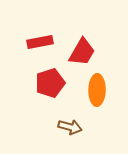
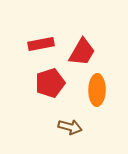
red rectangle: moved 1 px right, 2 px down
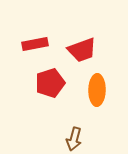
red rectangle: moved 6 px left
red trapezoid: moved 2 px up; rotated 40 degrees clockwise
brown arrow: moved 4 px right, 12 px down; rotated 90 degrees clockwise
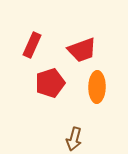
red rectangle: moved 3 px left, 1 px down; rotated 55 degrees counterclockwise
orange ellipse: moved 3 px up
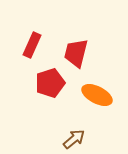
red trapezoid: moved 6 px left, 3 px down; rotated 124 degrees clockwise
orange ellipse: moved 8 px down; rotated 64 degrees counterclockwise
brown arrow: rotated 145 degrees counterclockwise
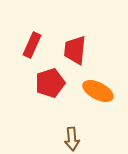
red trapezoid: moved 1 px left, 3 px up; rotated 8 degrees counterclockwise
orange ellipse: moved 1 px right, 4 px up
brown arrow: moved 2 px left; rotated 125 degrees clockwise
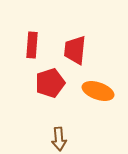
red rectangle: rotated 20 degrees counterclockwise
orange ellipse: rotated 8 degrees counterclockwise
brown arrow: moved 13 px left
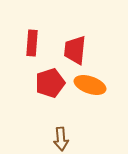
red rectangle: moved 2 px up
orange ellipse: moved 8 px left, 6 px up
brown arrow: moved 2 px right
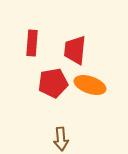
red pentagon: moved 3 px right; rotated 8 degrees clockwise
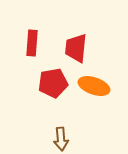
red trapezoid: moved 1 px right, 2 px up
orange ellipse: moved 4 px right, 1 px down
